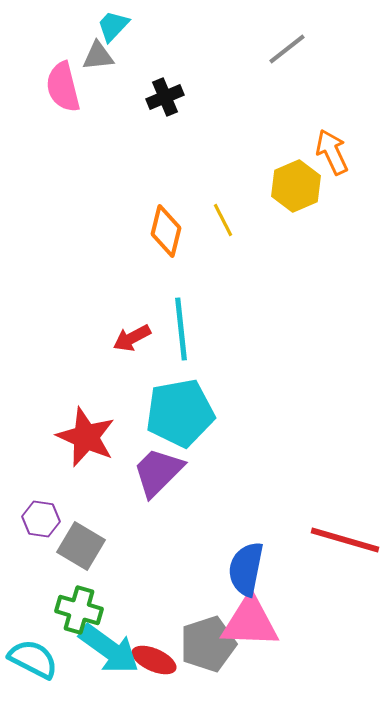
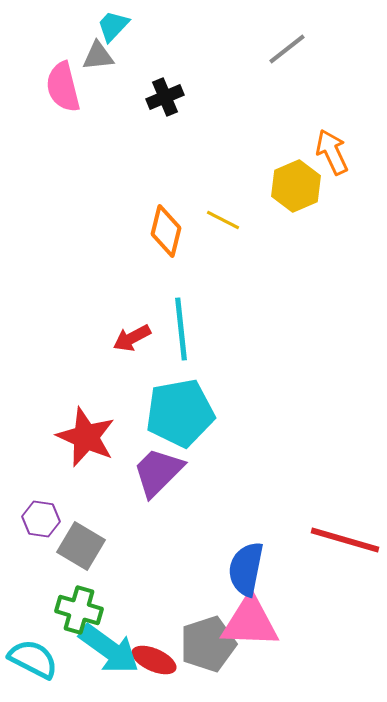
yellow line: rotated 36 degrees counterclockwise
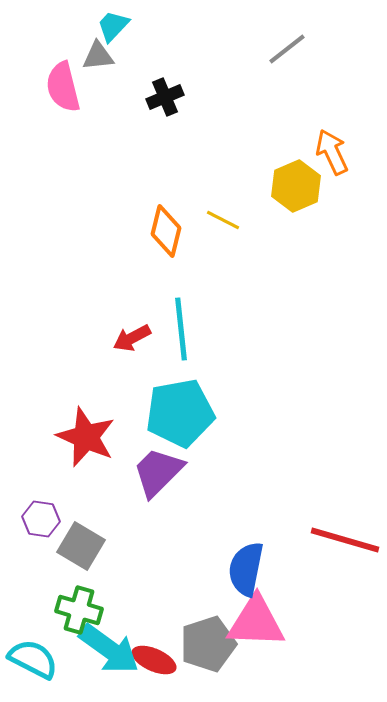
pink triangle: moved 6 px right
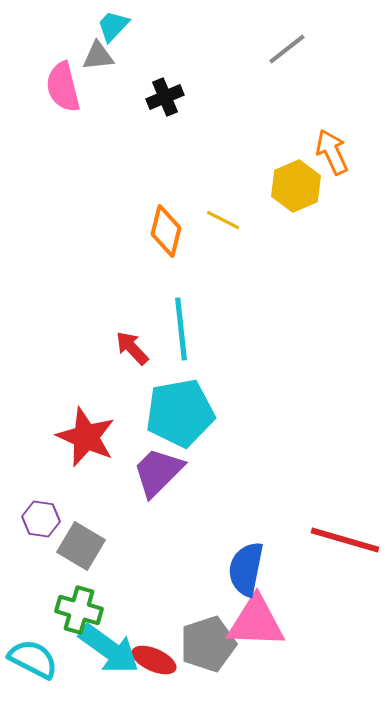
red arrow: moved 10 px down; rotated 75 degrees clockwise
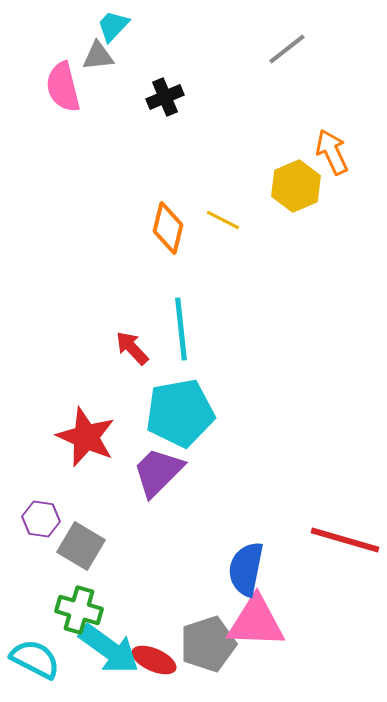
orange diamond: moved 2 px right, 3 px up
cyan semicircle: moved 2 px right
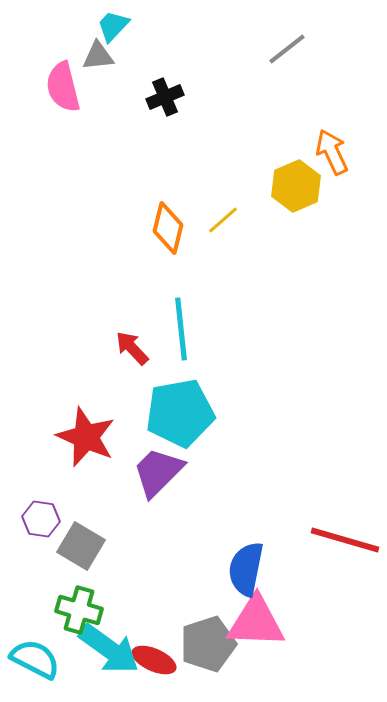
yellow line: rotated 68 degrees counterclockwise
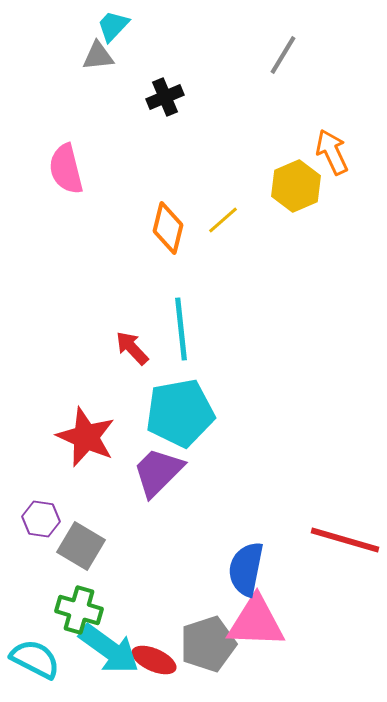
gray line: moved 4 px left, 6 px down; rotated 21 degrees counterclockwise
pink semicircle: moved 3 px right, 82 px down
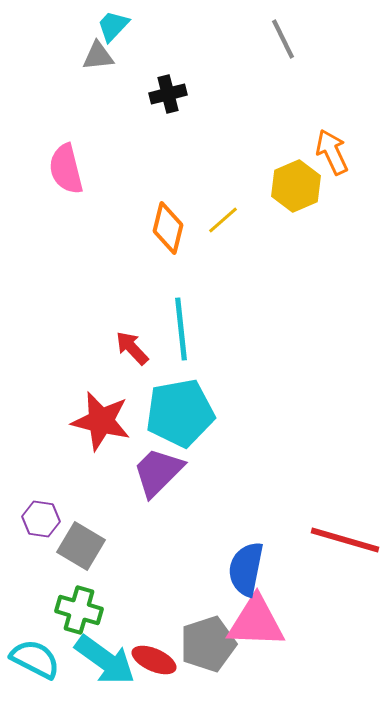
gray line: moved 16 px up; rotated 57 degrees counterclockwise
black cross: moved 3 px right, 3 px up; rotated 9 degrees clockwise
red star: moved 15 px right, 16 px up; rotated 10 degrees counterclockwise
cyan arrow: moved 4 px left, 11 px down
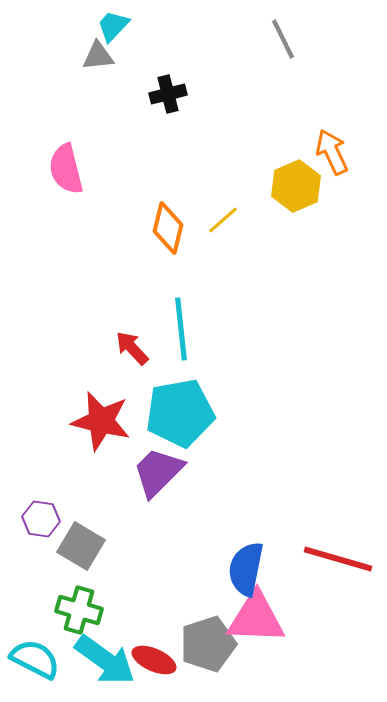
red line: moved 7 px left, 19 px down
pink triangle: moved 4 px up
